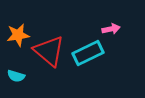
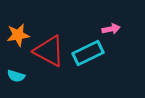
red triangle: rotated 12 degrees counterclockwise
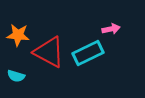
orange star: rotated 15 degrees clockwise
red triangle: moved 1 px down
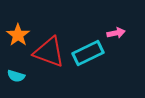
pink arrow: moved 5 px right, 4 px down
orange star: rotated 30 degrees clockwise
red triangle: rotated 8 degrees counterclockwise
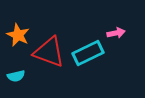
orange star: rotated 10 degrees counterclockwise
cyan semicircle: rotated 30 degrees counterclockwise
